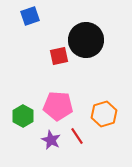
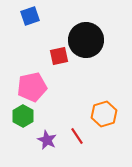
pink pentagon: moved 26 px left, 19 px up; rotated 16 degrees counterclockwise
purple star: moved 4 px left
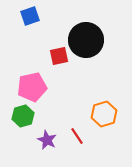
green hexagon: rotated 15 degrees clockwise
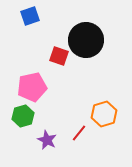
red square: rotated 30 degrees clockwise
red line: moved 2 px right, 3 px up; rotated 72 degrees clockwise
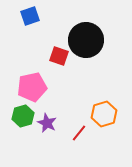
purple star: moved 17 px up
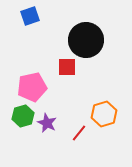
red square: moved 8 px right, 11 px down; rotated 18 degrees counterclockwise
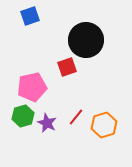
red square: rotated 18 degrees counterclockwise
orange hexagon: moved 11 px down
red line: moved 3 px left, 16 px up
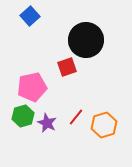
blue square: rotated 24 degrees counterclockwise
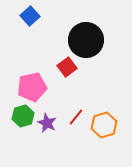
red square: rotated 18 degrees counterclockwise
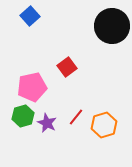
black circle: moved 26 px right, 14 px up
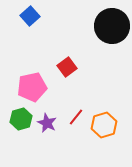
green hexagon: moved 2 px left, 3 px down
